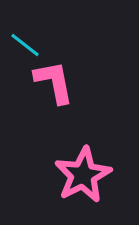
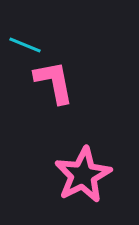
cyan line: rotated 16 degrees counterclockwise
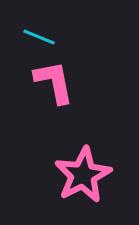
cyan line: moved 14 px right, 8 px up
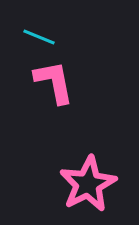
pink star: moved 5 px right, 9 px down
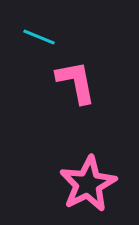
pink L-shape: moved 22 px right
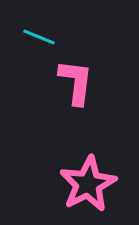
pink L-shape: rotated 18 degrees clockwise
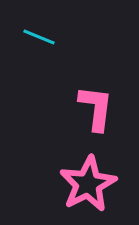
pink L-shape: moved 20 px right, 26 px down
